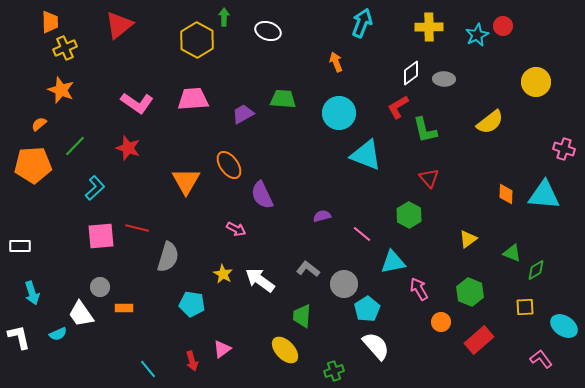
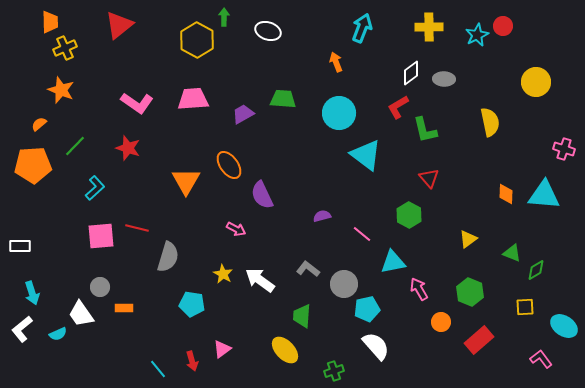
cyan arrow at (362, 23): moved 5 px down
yellow semicircle at (490, 122): rotated 64 degrees counterclockwise
cyan triangle at (366, 155): rotated 16 degrees clockwise
cyan pentagon at (367, 309): rotated 20 degrees clockwise
white L-shape at (19, 337): moved 3 px right, 8 px up; rotated 116 degrees counterclockwise
cyan line at (148, 369): moved 10 px right
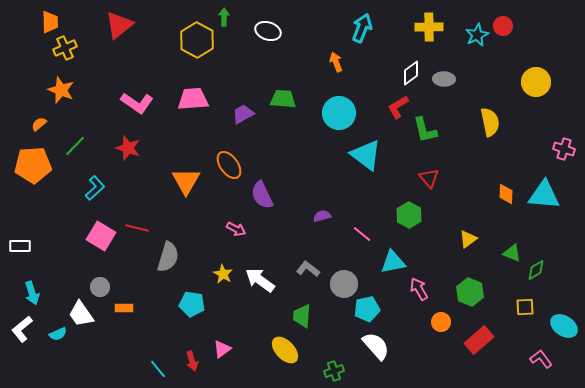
pink square at (101, 236): rotated 36 degrees clockwise
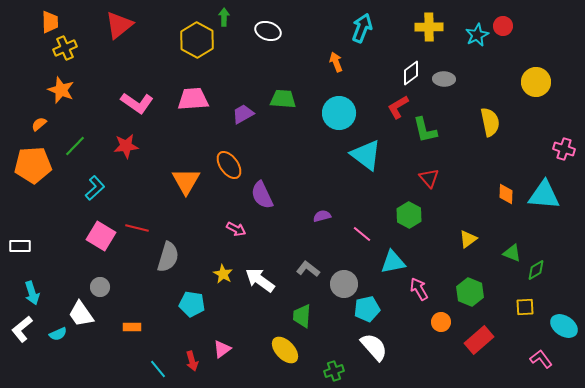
red star at (128, 148): moved 2 px left, 2 px up; rotated 25 degrees counterclockwise
orange rectangle at (124, 308): moved 8 px right, 19 px down
white semicircle at (376, 346): moved 2 px left, 1 px down
